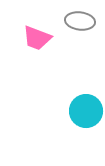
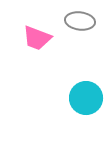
cyan circle: moved 13 px up
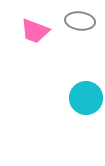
pink trapezoid: moved 2 px left, 7 px up
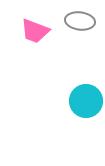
cyan circle: moved 3 px down
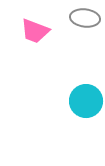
gray ellipse: moved 5 px right, 3 px up
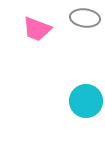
pink trapezoid: moved 2 px right, 2 px up
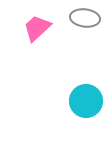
pink trapezoid: moved 1 px up; rotated 116 degrees clockwise
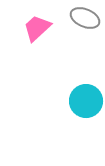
gray ellipse: rotated 16 degrees clockwise
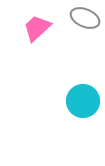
cyan circle: moved 3 px left
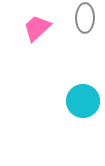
gray ellipse: rotated 68 degrees clockwise
